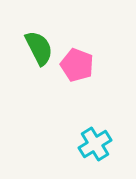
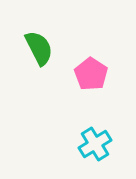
pink pentagon: moved 14 px right, 9 px down; rotated 12 degrees clockwise
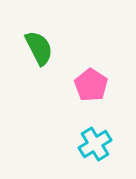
pink pentagon: moved 11 px down
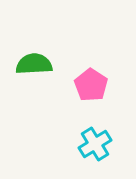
green semicircle: moved 5 px left, 16 px down; rotated 66 degrees counterclockwise
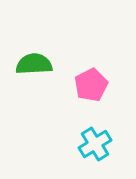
pink pentagon: rotated 12 degrees clockwise
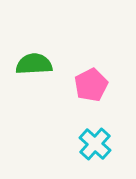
cyan cross: rotated 16 degrees counterclockwise
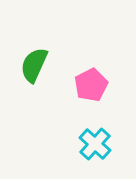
green semicircle: moved 1 px down; rotated 63 degrees counterclockwise
